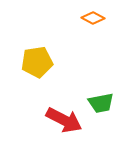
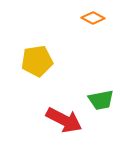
yellow pentagon: moved 1 px up
green trapezoid: moved 3 px up
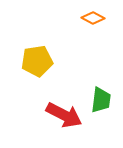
green trapezoid: rotated 72 degrees counterclockwise
red arrow: moved 5 px up
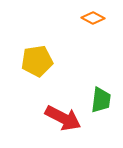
red arrow: moved 1 px left, 3 px down
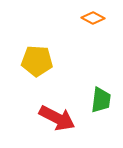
yellow pentagon: rotated 12 degrees clockwise
red arrow: moved 6 px left
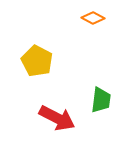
yellow pentagon: rotated 24 degrees clockwise
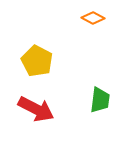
green trapezoid: moved 1 px left
red arrow: moved 21 px left, 9 px up
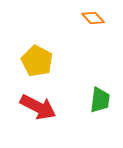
orange diamond: rotated 20 degrees clockwise
red arrow: moved 2 px right, 2 px up
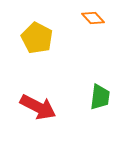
yellow pentagon: moved 23 px up
green trapezoid: moved 3 px up
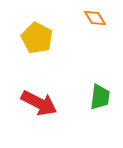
orange diamond: moved 2 px right; rotated 10 degrees clockwise
red arrow: moved 1 px right, 4 px up
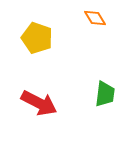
yellow pentagon: rotated 8 degrees counterclockwise
green trapezoid: moved 5 px right, 3 px up
